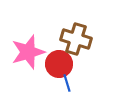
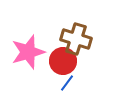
red circle: moved 4 px right, 3 px up
blue line: rotated 54 degrees clockwise
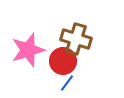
pink star: moved 2 px up
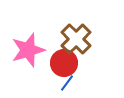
brown cross: rotated 28 degrees clockwise
red circle: moved 1 px right, 2 px down
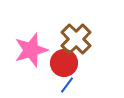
pink star: moved 3 px right
blue line: moved 2 px down
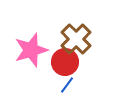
red circle: moved 1 px right, 1 px up
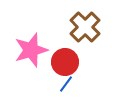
brown cross: moved 9 px right, 12 px up
blue line: moved 1 px left, 1 px up
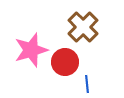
brown cross: moved 2 px left
blue line: moved 21 px right; rotated 42 degrees counterclockwise
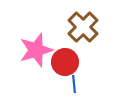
pink star: moved 5 px right
blue line: moved 13 px left
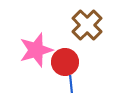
brown cross: moved 4 px right, 2 px up
blue line: moved 3 px left
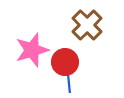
pink star: moved 4 px left
blue line: moved 2 px left
